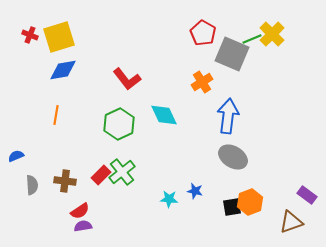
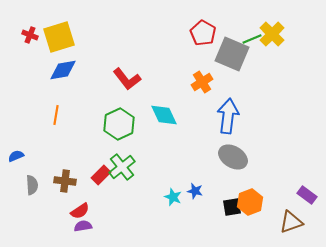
green cross: moved 5 px up
cyan star: moved 4 px right, 2 px up; rotated 18 degrees clockwise
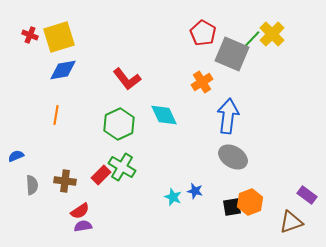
green line: rotated 24 degrees counterclockwise
green cross: rotated 20 degrees counterclockwise
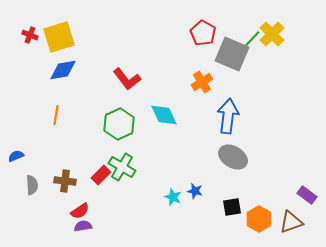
orange hexagon: moved 9 px right, 17 px down; rotated 10 degrees counterclockwise
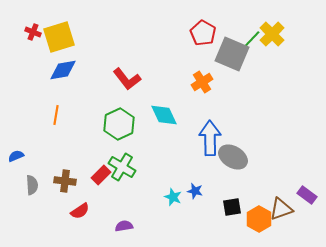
red cross: moved 3 px right, 3 px up
blue arrow: moved 18 px left, 22 px down; rotated 8 degrees counterclockwise
brown triangle: moved 10 px left, 13 px up
purple semicircle: moved 41 px right
